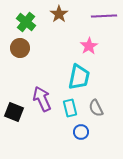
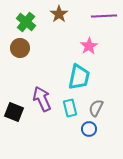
gray semicircle: rotated 54 degrees clockwise
blue circle: moved 8 px right, 3 px up
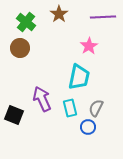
purple line: moved 1 px left, 1 px down
black square: moved 3 px down
blue circle: moved 1 px left, 2 px up
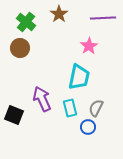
purple line: moved 1 px down
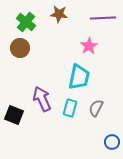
brown star: rotated 30 degrees counterclockwise
cyan rectangle: rotated 30 degrees clockwise
blue circle: moved 24 px right, 15 px down
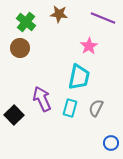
purple line: rotated 25 degrees clockwise
black square: rotated 24 degrees clockwise
blue circle: moved 1 px left, 1 px down
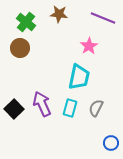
purple arrow: moved 5 px down
black square: moved 6 px up
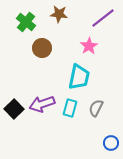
purple line: rotated 60 degrees counterclockwise
brown circle: moved 22 px right
purple arrow: rotated 85 degrees counterclockwise
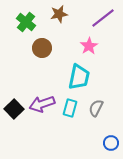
brown star: rotated 18 degrees counterclockwise
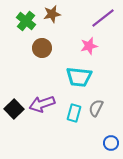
brown star: moved 7 px left
green cross: moved 1 px up
pink star: rotated 18 degrees clockwise
cyan trapezoid: rotated 84 degrees clockwise
cyan rectangle: moved 4 px right, 5 px down
